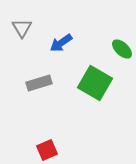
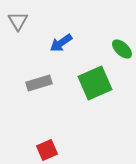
gray triangle: moved 4 px left, 7 px up
green square: rotated 36 degrees clockwise
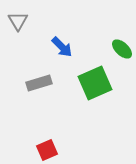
blue arrow: moved 1 px right, 4 px down; rotated 100 degrees counterclockwise
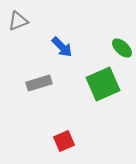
gray triangle: rotated 40 degrees clockwise
green ellipse: moved 1 px up
green square: moved 8 px right, 1 px down
red square: moved 17 px right, 9 px up
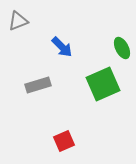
green ellipse: rotated 20 degrees clockwise
gray rectangle: moved 1 px left, 2 px down
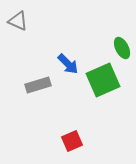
gray triangle: rotated 45 degrees clockwise
blue arrow: moved 6 px right, 17 px down
green square: moved 4 px up
red square: moved 8 px right
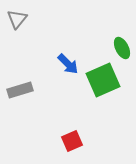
gray triangle: moved 1 px left, 2 px up; rotated 45 degrees clockwise
gray rectangle: moved 18 px left, 5 px down
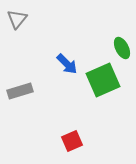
blue arrow: moved 1 px left
gray rectangle: moved 1 px down
